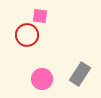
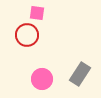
pink square: moved 3 px left, 3 px up
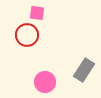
gray rectangle: moved 4 px right, 4 px up
pink circle: moved 3 px right, 3 px down
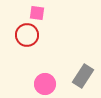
gray rectangle: moved 1 px left, 6 px down
pink circle: moved 2 px down
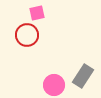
pink square: rotated 21 degrees counterclockwise
pink circle: moved 9 px right, 1 px down
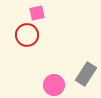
gray rectangle: moved 3 px right, 2 px up
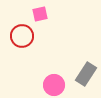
pink square: moved 3 px right, 1 px down
red circle: moved 5 px left, 1 px down
